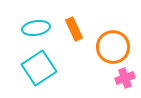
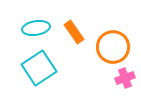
orange rectangle: moved 3 px down; rotated 10 degrees counterclockwise
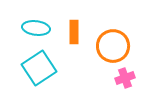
cyan ellipse: rotated 16 degrees clockwise
orange rectangle: rotated 35 degrees clockwise
orange circle: moved 1 px up
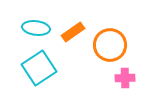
orange rectangle: moved 1 px left; rotated 55 degrees clockwise
orange circle: moved 3 px left, 1 px up
pink cross: rotated 18 degrees clockwise
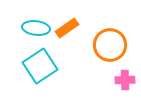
orange rectangle: moved 6 px left, 4 px up
cyan square: moved 1 px right, 2 px up
pink cross: moved 2 px down
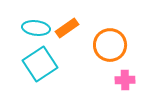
cyan square: moved 2 px up
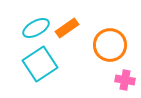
cyan ellipse: rotated 36 degrees counterclockwise
pink cross: rotated 12 degrees clockwise
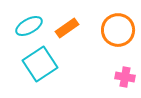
cyan ellipse: moved 7 px left, 2 px up
orange circle: moved 8 px right, 15 px up
pink cross: moved 3 px up
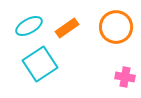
orange circle: moved 2 px left, 3 px up
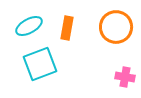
orange rectangle: rotated 45 degrees counterclockwise
cyan square: rotated 12 degrees clockwise
